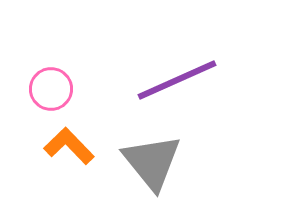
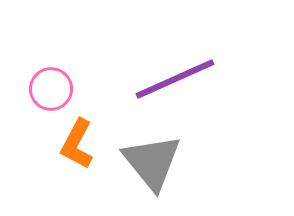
purple line: moved 2 px left, 1 px up
orange L-shape: moved 8 px right, 2 px up; rotated 108 degrees counterclockwise
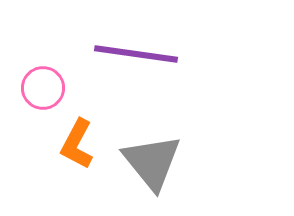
purple line: moved 39 px left, 25 px up; rotated 32 degrees clockwise
pink circle: moved 8 px left, 1 px up
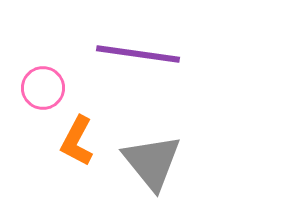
purple line: moved 2 px right
orange L-shape: moved 3 px up
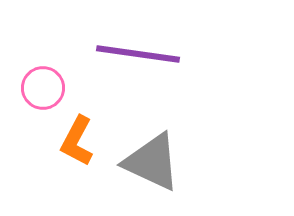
gray triangle: rotated 26 degrees counterclockwise
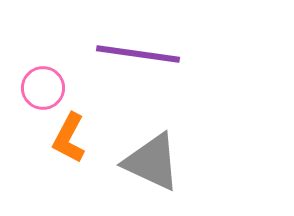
orange L-shape: moved 8 px left, 3 px up
